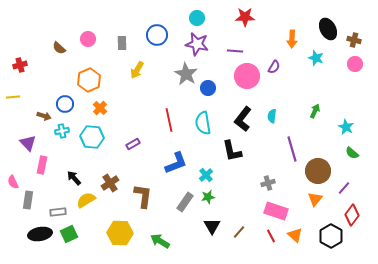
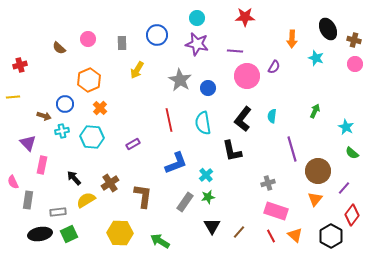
gray star at (186, 74): moved 6 px left, 6 px down
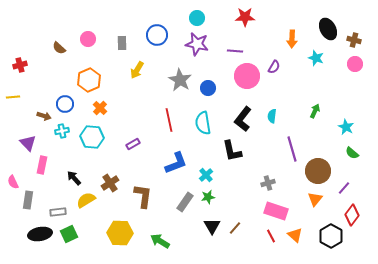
brown line at (239, 232): moved 4 px left, 4 px up
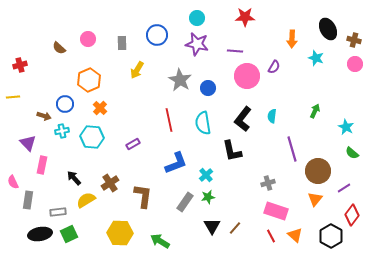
purple line at (344, 188): rotated 16 degrees clockwise
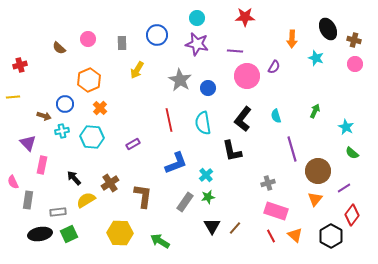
cyan semicircle at (272, 116): moved 4 px right; rotated 24 degrees counterclockwise
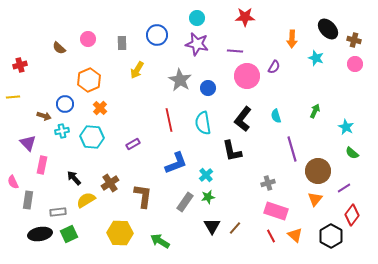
black ellipse at (328, 29): rotated 15 degrees counterclockwise
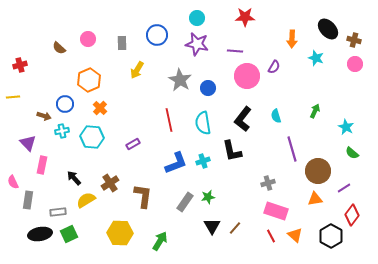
cyan cross at (206, 175): moved 3 px left, 14 px up; rotated 24 degrees clockwise
orange triangle at (315, 199): rotated 42 degrees clockwise
green arrow at (160, 241): rotated 90 degrees clockwise
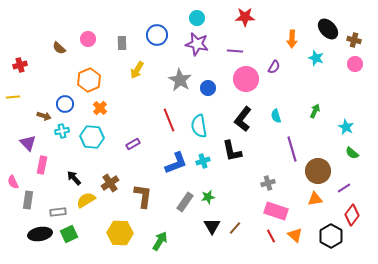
pink circle at (247, 76): moved 1 px left, 3 px down
red line at (169, 120): rotated 10 degrees counterclockwise
cyan semicircle at (203, 123): moved 4 px left, 3 px down
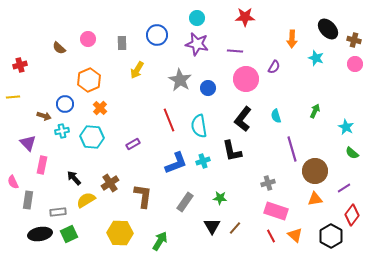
brown circle at (318, 171): moved 3 px left
green star at (208, 197): moved 12 px right, 1 px down; rotated 16 degrees clockwise
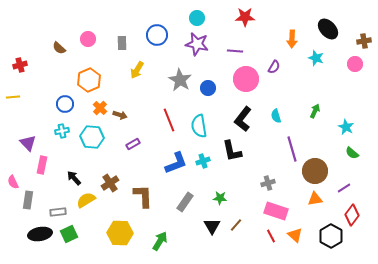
brown cross at (354, 40): moved 10 px right, 1 px down; rotated 24 degrees counterclockwise
brown arrow at (44, 116): moved 76 px right, 1 px up
brown L-shape at (143, 196): rotated 10 degrees counterclockwise
brown line at (235, 228): moved 1 px right, 3 px up
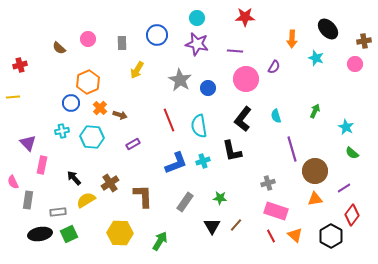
orange hexagon at (89, 80): moved 1 px left, 2 px down
blue circle at (65, 104): moved 6 px right, 1 px up
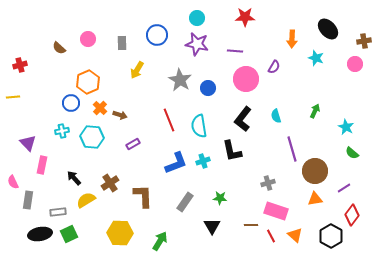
brown line at (236, 225): moved 15 px right; rotated 48 degrees clockwise
